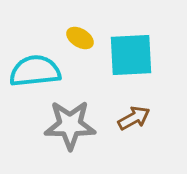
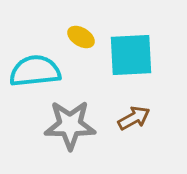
yellow ellipse: moved 1 px right, 1 px up
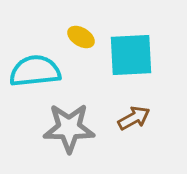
gray star: moved 1 px left, 3 px down
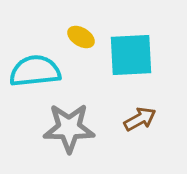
brown arrow: moved 6 px right, 1 px down
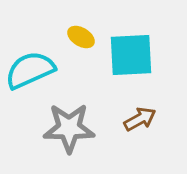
cyan semicircle: moved 5 px left, 1 px up; rotated 18 degrees counterclockwise
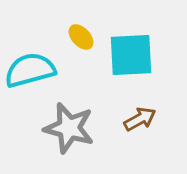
yellow ellipse: rotated 16 degrees clockwise
cyan semicircle: rotated 9 degrees clockwise
gray star: rotated 15 degrees clockwise
